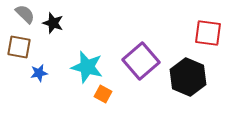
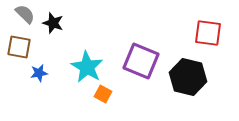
purple square: rotated 27 degrees counterclockwise
cyan star: rotated 16 degrees clockwise
black hexagon: rotated 9 degrees counterclockwise
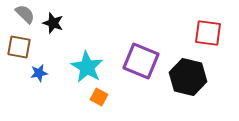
orange square: moved 4 px left, 3 px down
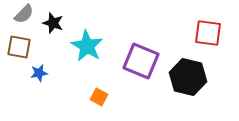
gray semicircle: moved 1 px left; rotated 90 degrees clockwise
cyan star: moved 21 px up
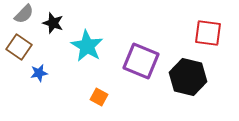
brown square: rotated 25 degrees clockwise
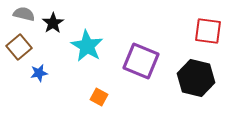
gray semicircle: rotated 120 degrees counterclockwise
black star: rotated 20 degrees clockwise
red square: moved 2 px up
brown square: rotated 15 degrees clockwise
black hexagon: moved 8 px right, 1 px down
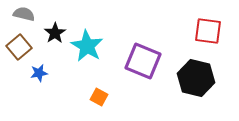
black star: moved 2 px right, 10 px down
purple square: moved 2 px right
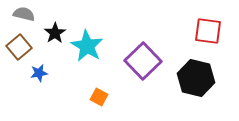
purple square: rotated 24 degrees clockwise
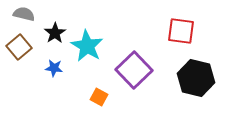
red square: moved 27 px left
purple square: moved 9 px left, 9 px down
blue star: moved 15 px right, 5 px up; rotated 18 degrees clockwise
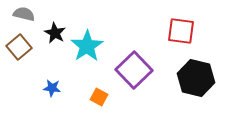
black star: rotated 10 degrees counterclockwise
cyan star: rotated 8 degrees clockwise
blue star: moved 2 px left, 20 px down
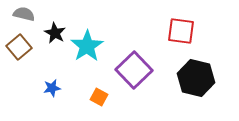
blue star: rotated 18 degrees counterclockwise
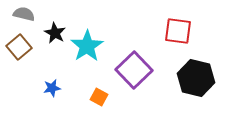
red square: moved 3 px left
